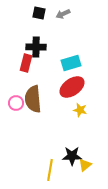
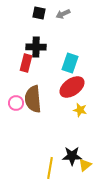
cyan rectangle: moved 1 px left; rotated 54 degrees counterclockwise
yellow line: moved 2 px up
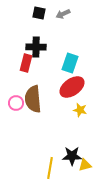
yellow triangle: rotated 24 degrees clockwise
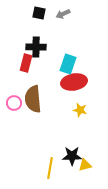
cyan rectangle: moved 2 px left, 1 px down
red ellipse: moved 2 px right, 5 px up; rotated 25 degrees clockwise
pink circle: moved 2 px left
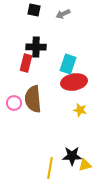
black square: moved 5 px left, 3 px up
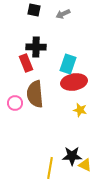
red rectangle: rotated 36 degrees counterclockwise
brown semicircle: moved 2 px right, 5 px up
pink circle: moved 1 px right
yellow triangle: rotated 40 degrees clockwise
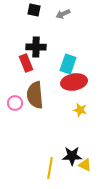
brown semicircle: moved 1 px down
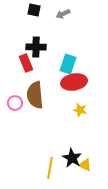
black star: moved 2 px down; rotated 30 degrees clockwise
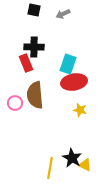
black cross: moved 2 px left
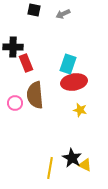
black cross: moved 21 px left
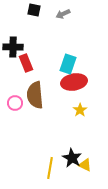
yellow star: rotated 24 degrees clockwise
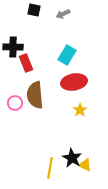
cyan rectangle: moved 1 px left, 9 px up; rotated 12 degrees clockwise
